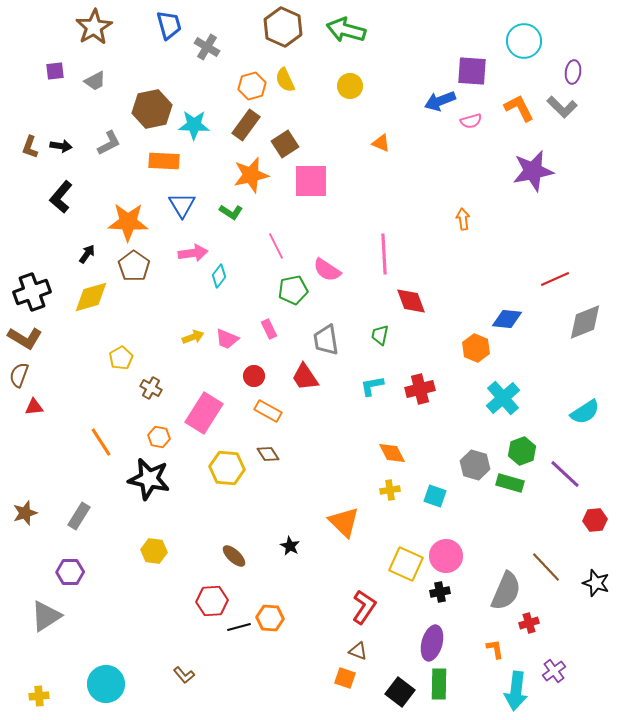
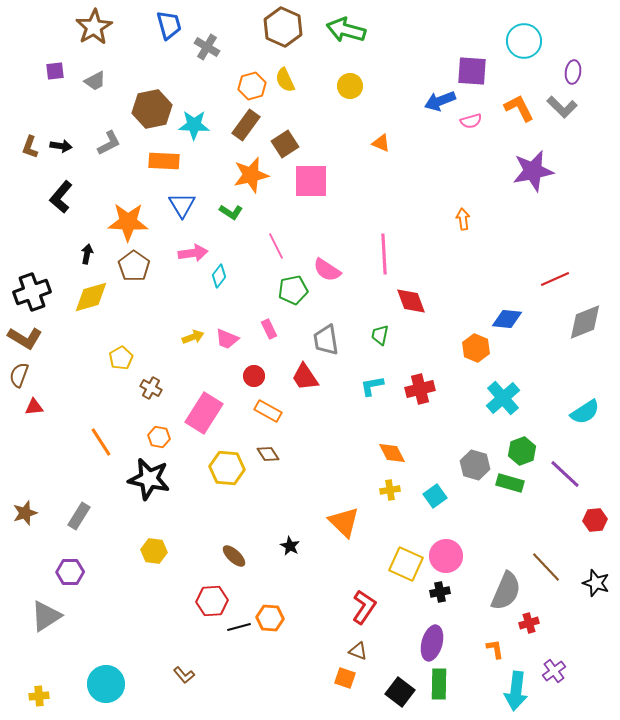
black arrow at (87, 254): rotated 24 degrees counterclockwise
cyan square at (435, 496): rotated 35 degrees clockwise
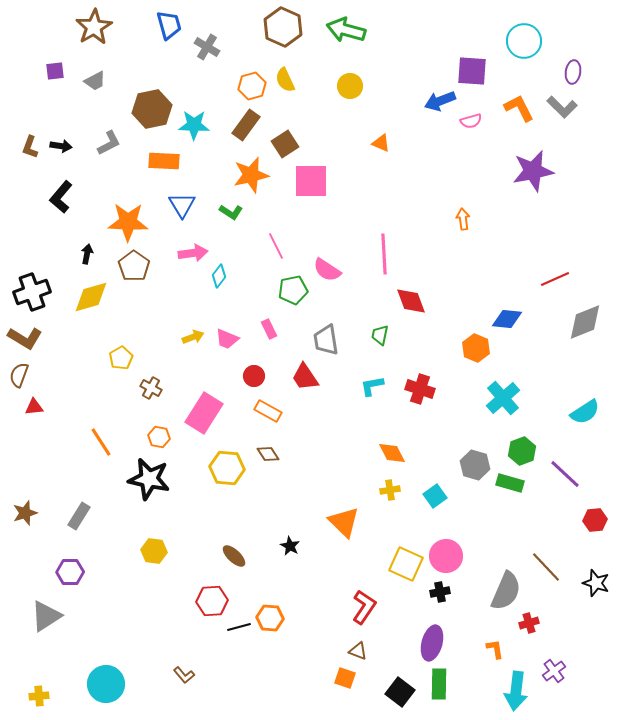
red cross at (420, 389): rotated 32 degrees clockwise
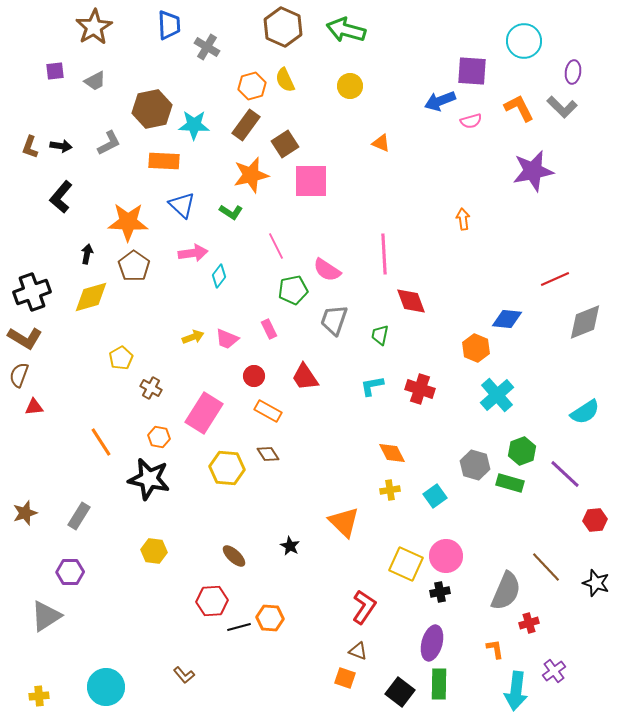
blue trapezoid at (169, 25): rotated 12 degrees clockwise
blue triangle at (182, 205): rotated 16 degrees counterclockwise
gray trapezoid at (326, 340): moved 8 px right, 20 px up; rotated 28 degrees clockwise
cyan cross at (503, 398): moved 6 px left, 3 px up
cyan circle at (106, 684): moved 3 px down
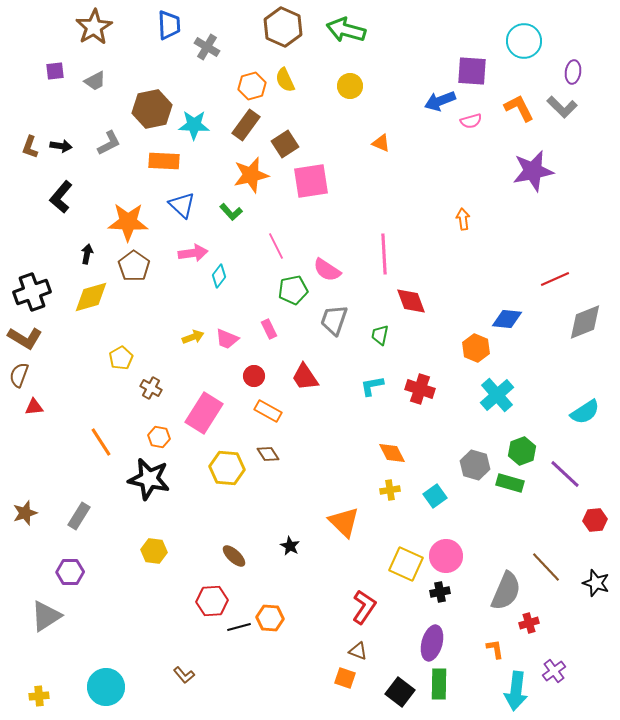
pink square at (311, 181): rotated 9 degrees counterclockwise
green L-shape at (231, 212): rotated 15 degrees clockwise
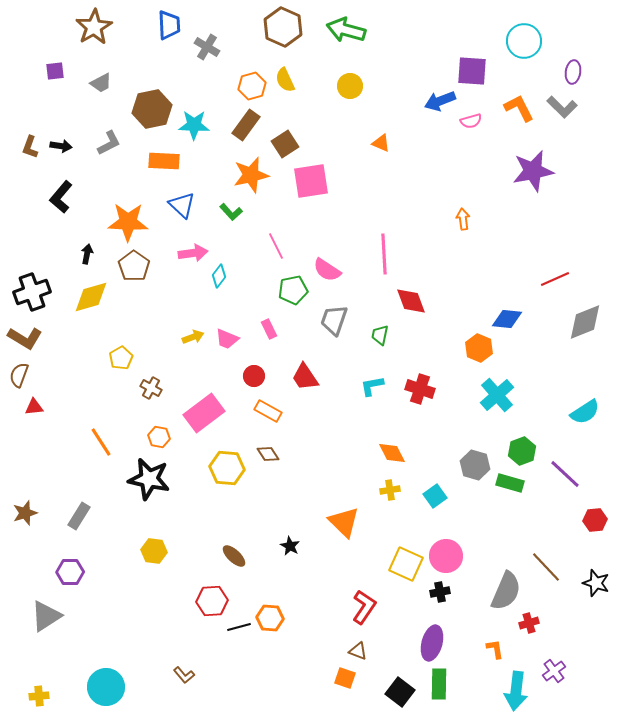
gray trapezoid at (95, 81): moved 6 px right, 2 px down
orange hexagon at (476, 348): moved 3 px right
pink rectangle at (204, 413): rotated 21 degrees clockwise
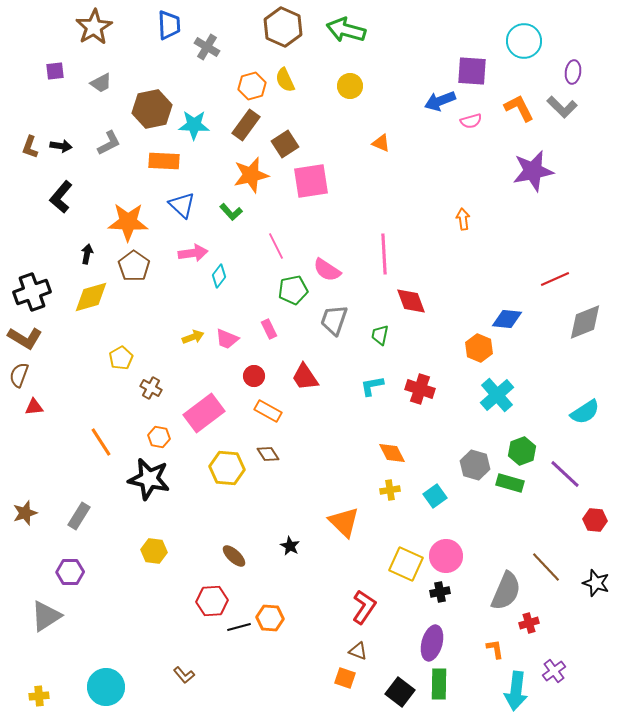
red hexagon at (595, 520): rotated 10 degrees clockwise
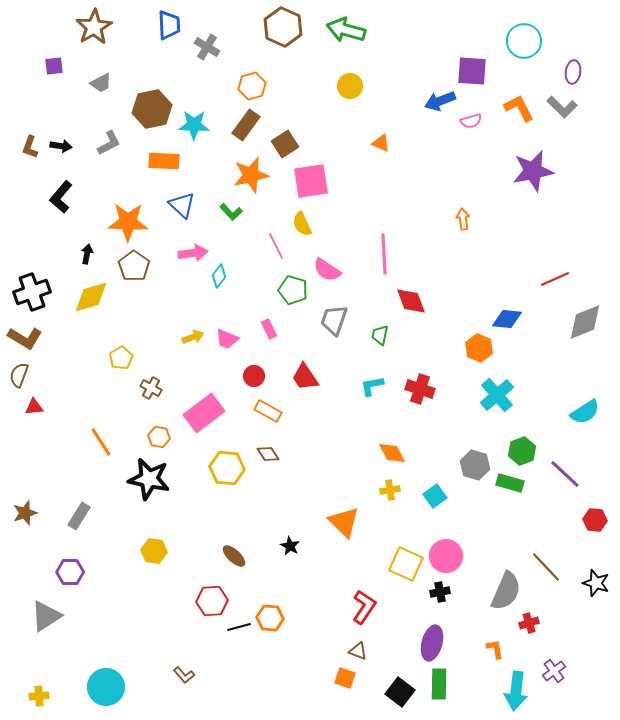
purple square at (55, 71): moved 1 px left, 5 px up
yellow semicircle at (285, 80): moved 17 px right, 144 px down
green pentagon at (293, 290): rotated 28 degrees clockwise
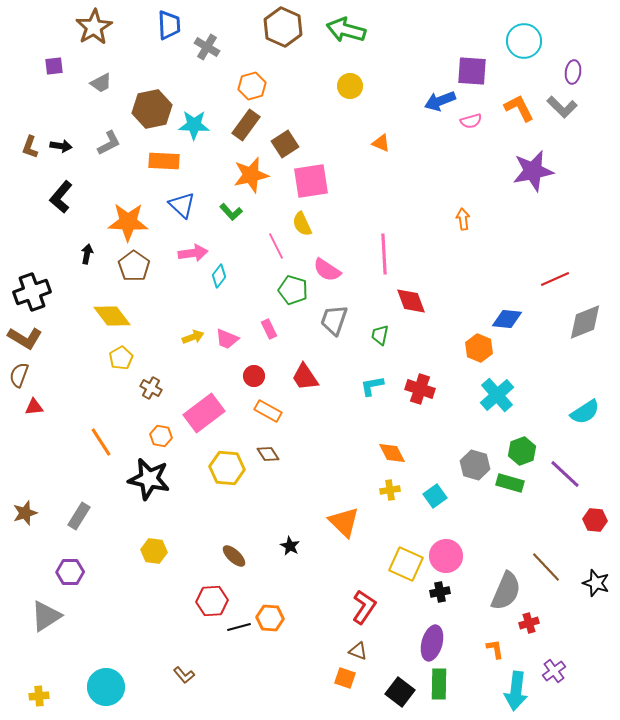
yellow diamond at (91, 297): moved 21 px right, 19 px down; rotated 69 degrees clockwise
orange hexagon at (159, 437): moved 2 px right, 1 px up
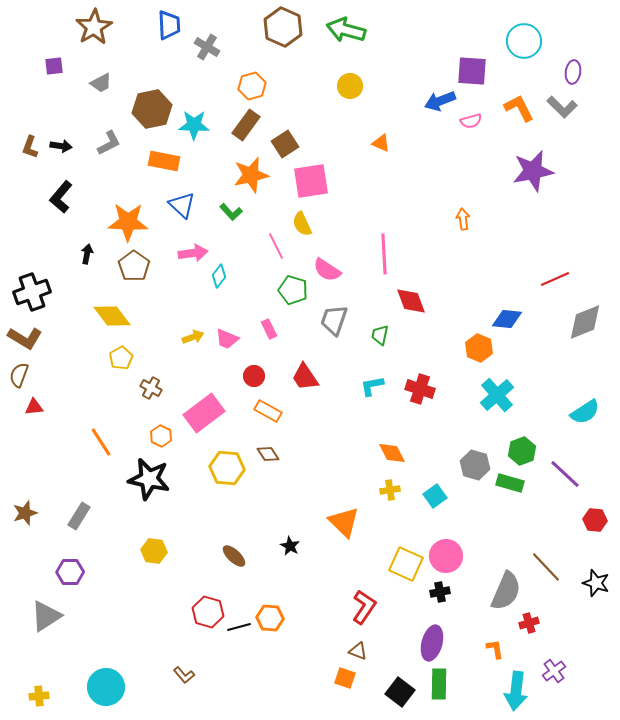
orange rectangle at (164, 161): rotated 8 degrees clockwise
orange hexagon at (161, 436): rotated 15 degrees clockwise
red hexagon at (212, 601): moved 4 px left, 11 px down; rotated 20 degrees clockwise
